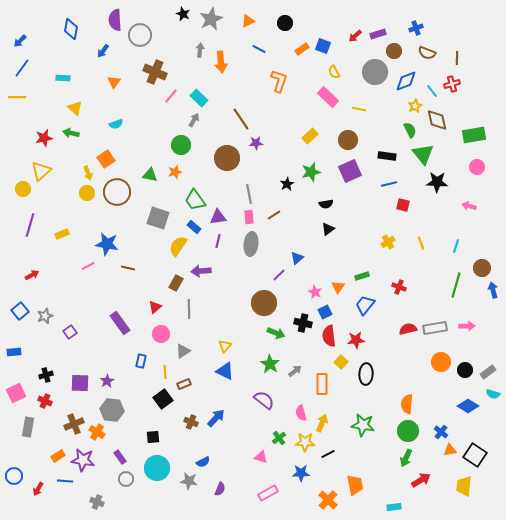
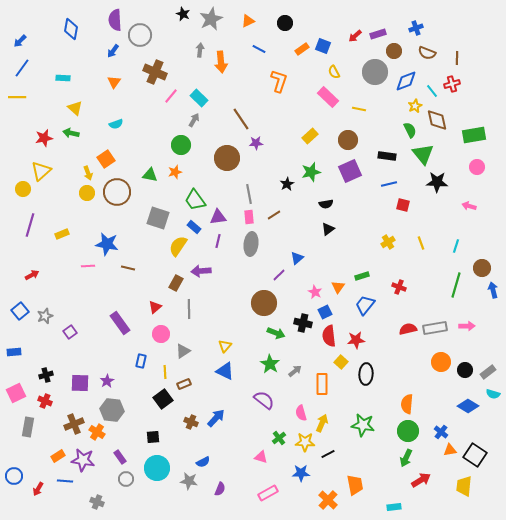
blue arrow at (103, 51): moved 10 px right
pink line at (88, 266): rotated 24 degrees clockwise
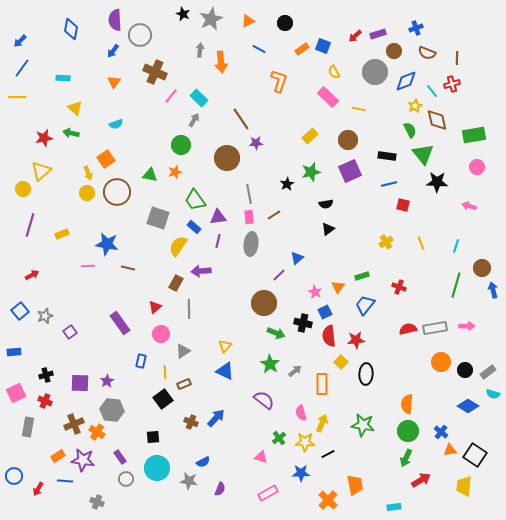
yellow cross at (388, 242): moved 2 px left
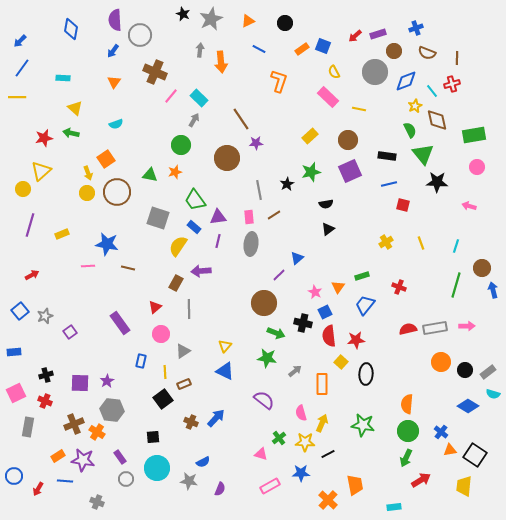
gray line at (249, 194): moved 10 px right, 4 px up
green star at (270, 364): moved 3 px left, 6 px up; rotated 24 degrees counterclockwise
pink triangle at (261, 457): moved 3 px up
pink rectangle at (268, 493): moved 2 px right, 7 px up
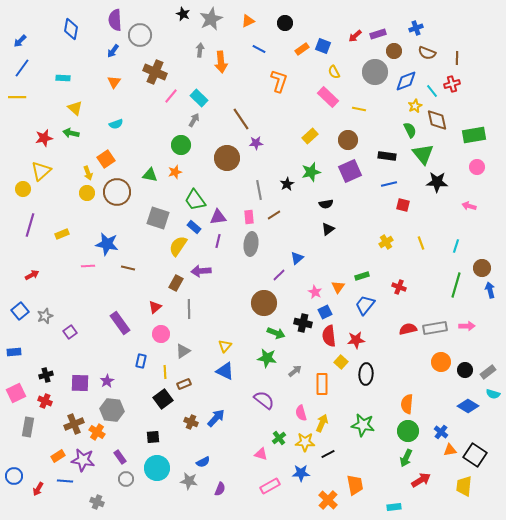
blue arrow at (493, 290): moved 3 px left
